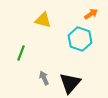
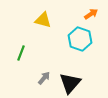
gray arrow: rotated 64 degrees clockwise
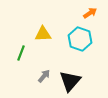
orange arrow: moved 1 px left, 1 px up
yellow triangle: moved 14 px down; rotated 18 degrees counterclockwise
gray arrow: moved 2 px up
black triangle: moved 2 px up
